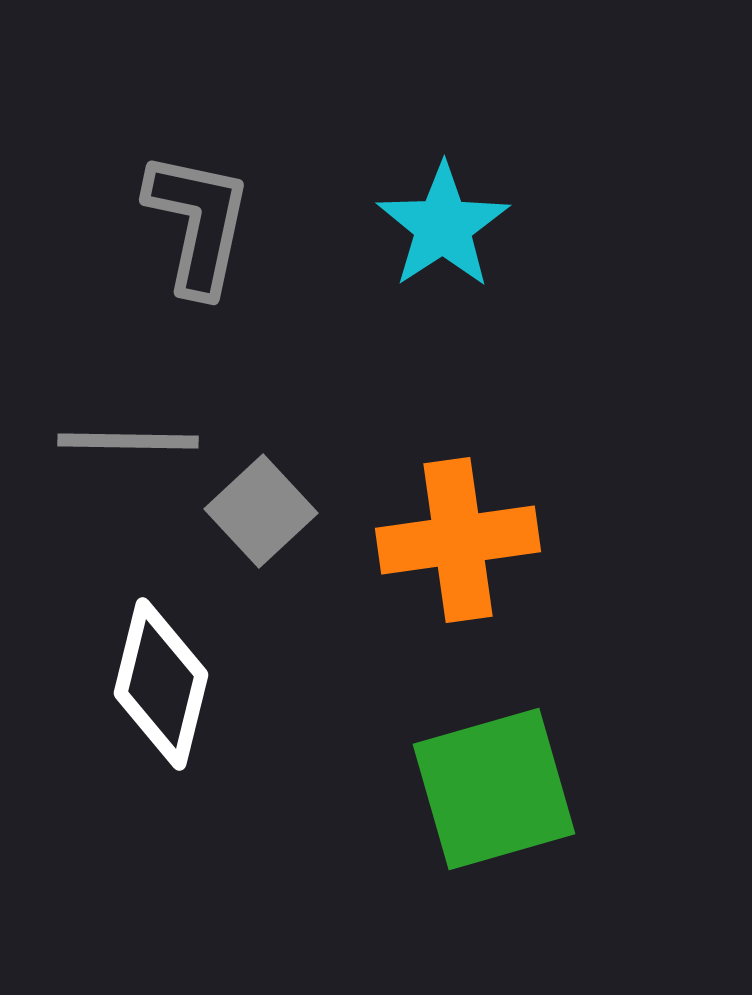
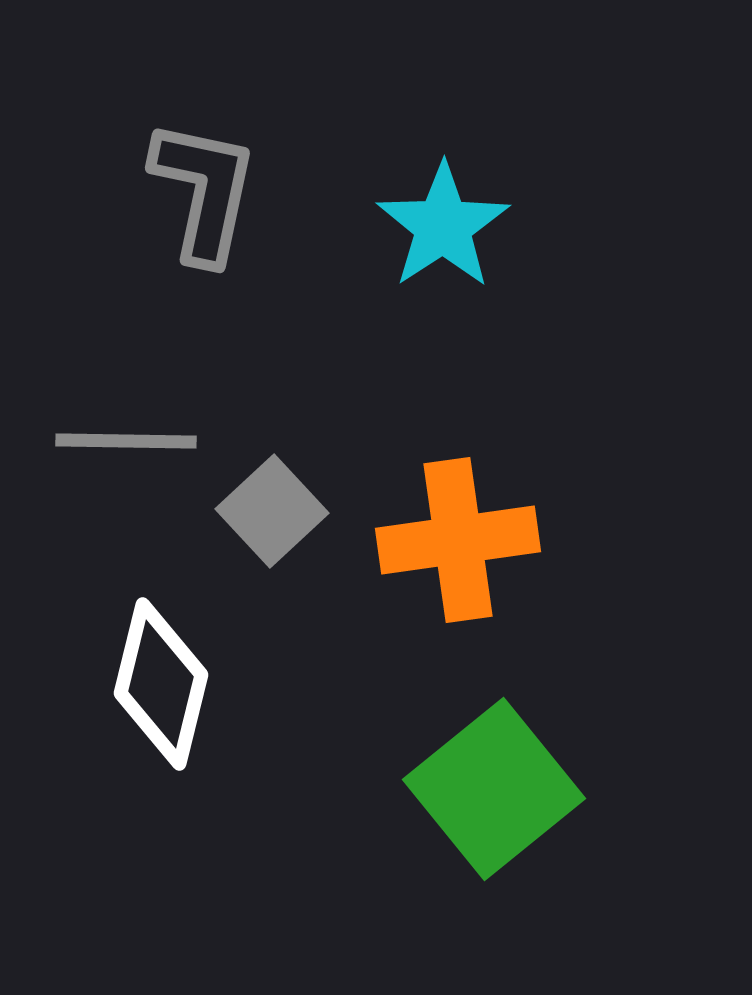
gray L-shape: moved 6 px right, 32 px up
gray line: moved 2 px left
gray square: moved 11 px right
green square: rotated 23 degrees counterclockwise
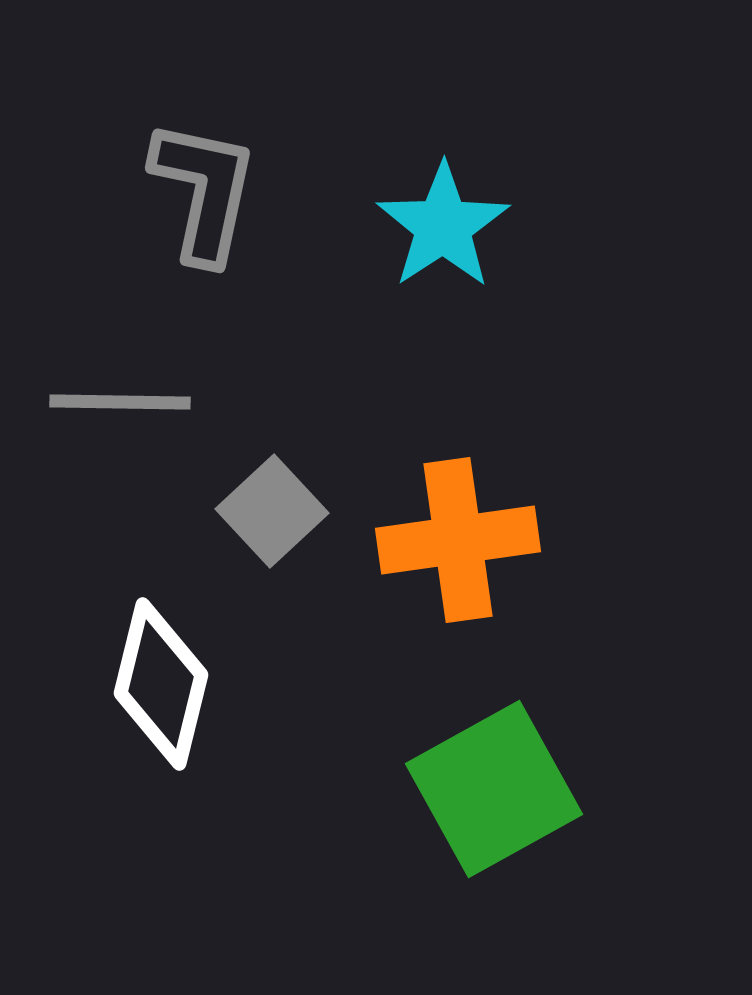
gray line: moved 6 px left, 39 px up
green square: rotated 10 degrees clockwise
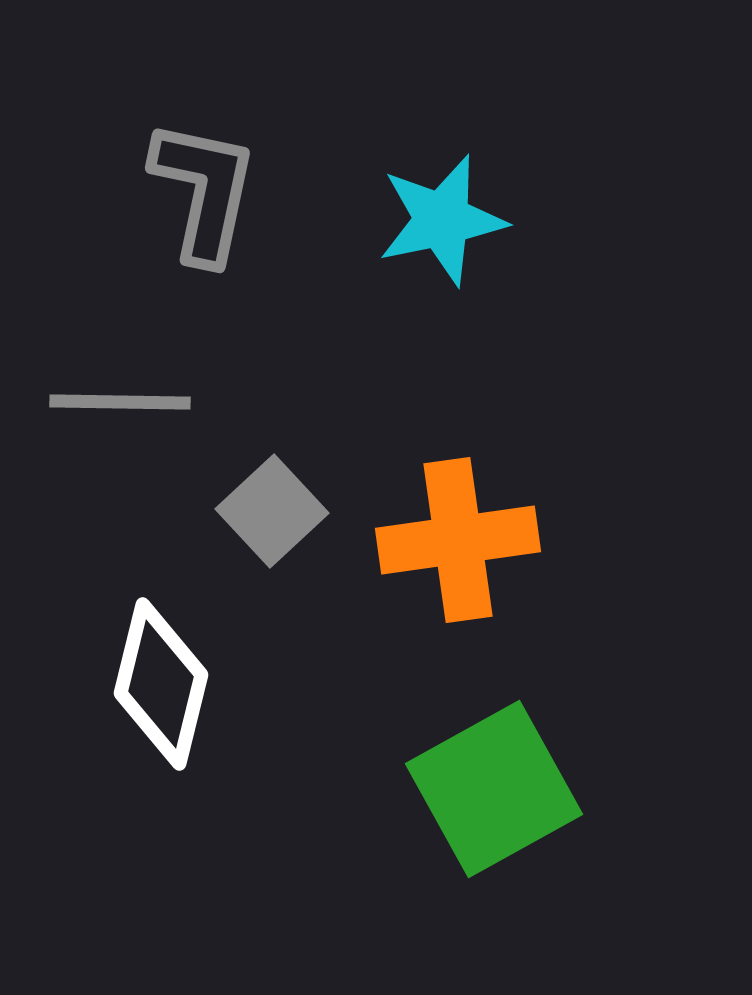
cyan star: moved 1 px left, 6 px up; rotated 21 degrees clockwise
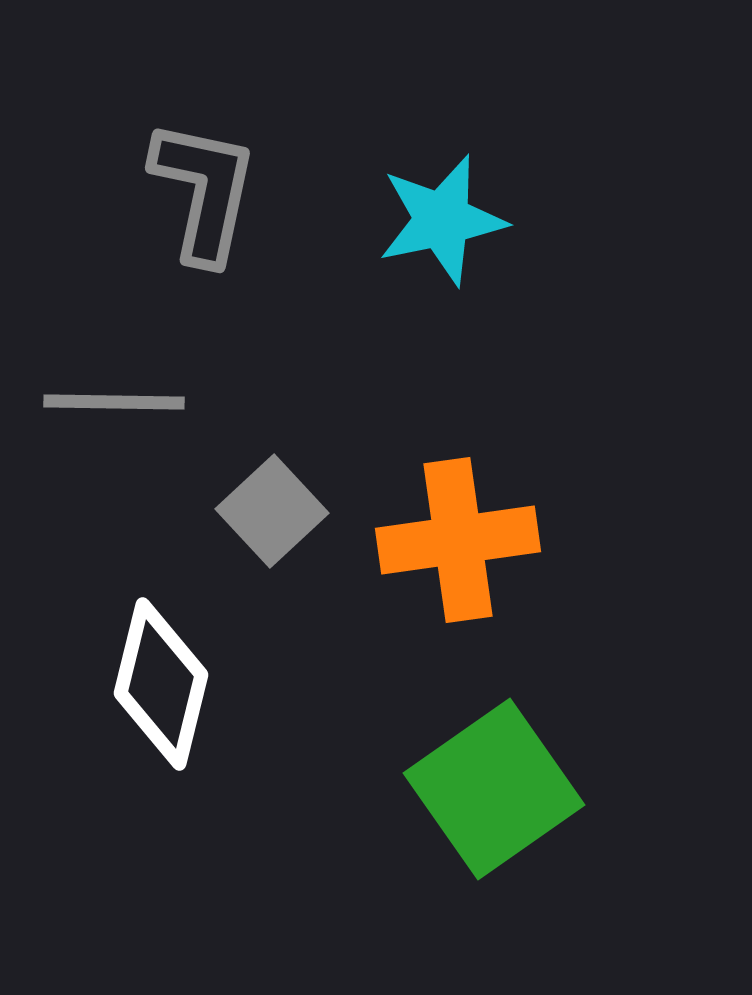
gray line: moved 6 px left
green square: rotated 6 degrees counterclockwise
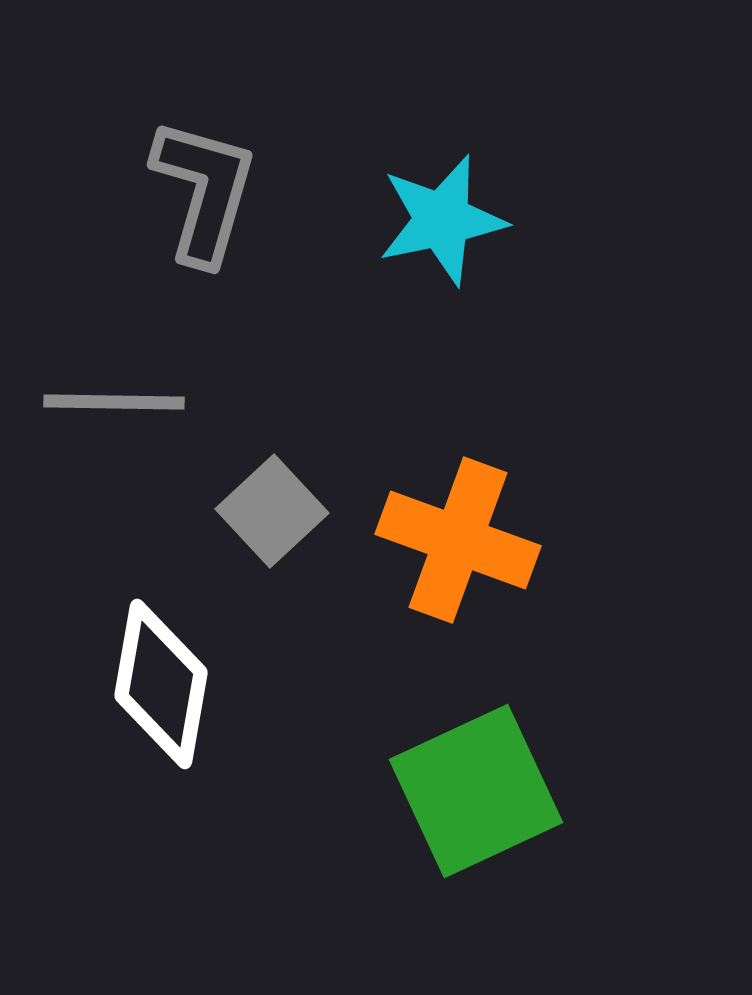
gray L-shape: rotated 4 degrees clockwise
orange cross: rotated 28 degrees clockwise
white diamond: rotated 4 degrees counterclockwise
green square: moved 18 px left, 2 px down; rotated 10 degrees clockwise
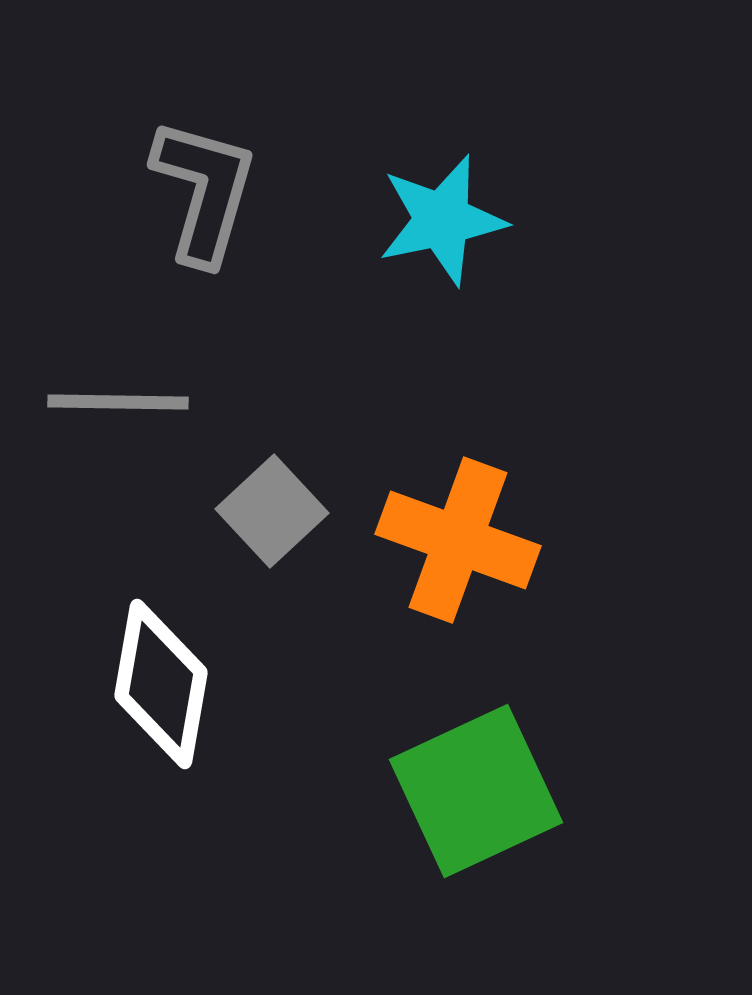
gray line: moved 4 px right
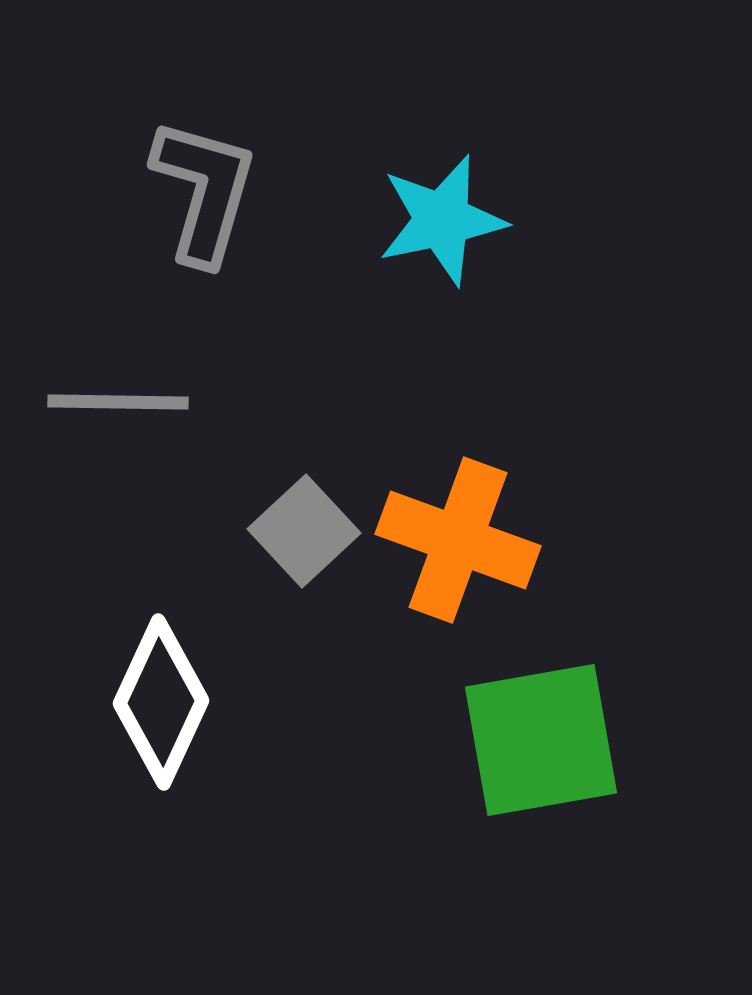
gray square: moved 32 px right, 20 px down
white diamond: moved 18 px down; rotated 15 degrees clockwise
green square: moved 65 px right, 51 px up; rotated 15 degrees clockwise
